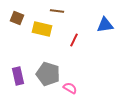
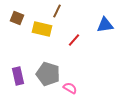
brown line: rotated 72 degrees counterclockwise
red line: rotated 16 degrees clockwise
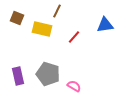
red line: moved 3 px up
pink semicircle: moved 4 px right, 2 px up
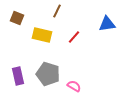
blue triangle: moved 2 px right, 1 px up
yellow rectangle: moved 6 px down
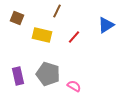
blue triangle: moved 1 px left, 1 px down; rotated 24 degrees counterclockwise
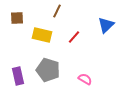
brown square: rotated 24 degrees counterclockwise
blue triangle: rotated 12 degrees counterclockwise
gray pentagon: moved 4 px up
pink semicircle: moved 11 px right, 7 px up
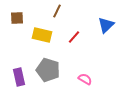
purple rectangle: moved 1 px right, 1 px down
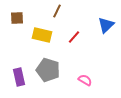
pink semicircle: moved 1 px down
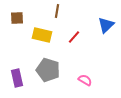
brown line: rotated 16 degrees counterclockwise
purple rectangle: moved 2 px left, 1 px down
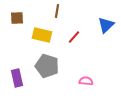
gray pentagon: moved 1 px left, 4 px up
pink semicircle: moved 1 px right, 1 px down; rotated 24 degrees counterclockwise
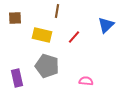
brown square: moved 2 px left
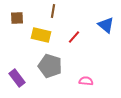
brown line: moved 4 px left
brown square: moved 2 px right
blue triangle: rotated 36 degrees counterclockwise
yellow rectangle: moved 1 px left
gray pentagon: moved 3 px right
purple rectangle: rotated 24 degrees counterclockwise
